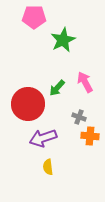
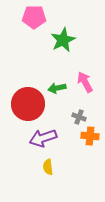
green arrow: rotated 36 degrees clockwise
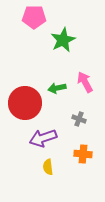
red circle: moved 3 px left, 1 px up
gray cross: moved 2 px down
orange cross: moved 7 px left, 18 px down
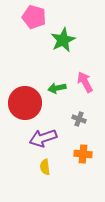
pink pentagon: rotated 15 degrees clockwise
yellow semicircle: moved 3 px left
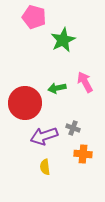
gray cross: moved 6 px left, 9 px down
purple arrow: moved 1 px right, 2 px up
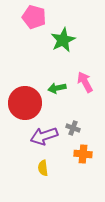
yellow semicircle: moved 2 px left, 1 px down
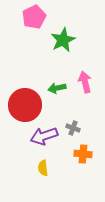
pink pentagon: rotated 30 degrees clockwise
pink arrow: rotated 15 degrees clockwise
red circle: moved 2 px down
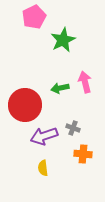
green arrow: moved 3 px right
